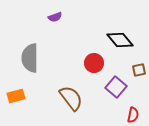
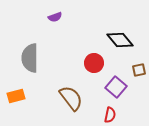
red semicircle: moved 23 px left
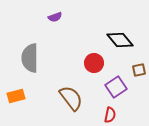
purple square: rotated 15 degrees clockwise
